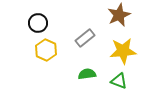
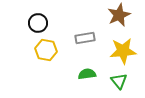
gray rectangle: rotated 30 degrees clockwise
yellow hexagon: rotated 15 degrees counterclockwise
green triangle: rotated 30 degrees clockwise
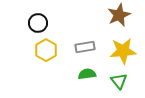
gray rectangle: moved 9 px down
yellow hexagon: rotated 20 degrees clockwise
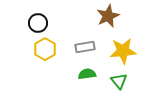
brown star: moved 11 px left, 1 px down
yellow hexagon: moved 1 px left, 1 px up
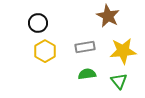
brown star: rotated 20 degrees counterclockwise
yellow hexagon: moved 2 px down
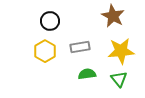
brown star: moved 5 px right
black circle: moved 12 px right, 2 px up
gray rectangle: moved 5 px left
yellow star: moved 2 px left
green triangle: moved 2 px up
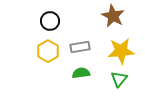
yellow hexagon: moved 3 px right
green semicircle: moved 6 px left, 1 px up
green triangle: rotated 18 degrees clockwise
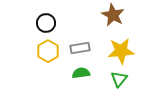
brown star: moved 1 px up
black circle: moved 4 px left, 2 px down
gray rectangle: moved 1 px down
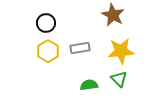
green semicircle: moved 8 px right, 12 px down
green triangle: rotated 24 degrees counterclockwise
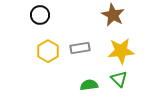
black circle: moved 6 px left, 8 px up
